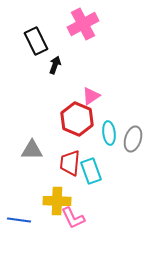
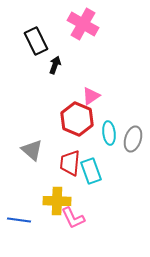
pink cross: rotated 32 degrees counterclockwise
gray triangle: rotated 40 degrees clockwise
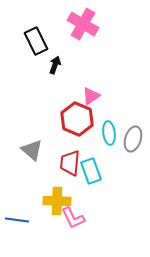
blue line: moved 2 px left
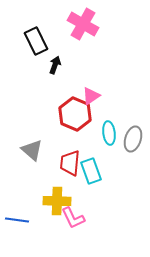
red hexagon: moved 2 px left, 5 px up
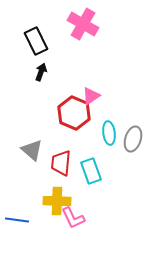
black arrow: moved 14 px left, 7 px down
red hexagon: moved 1 px left, 1 px up
red trapezoid: moved 9 px left
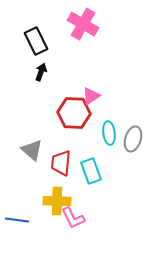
red hexagon: rotated 20 degrees counterclockwise
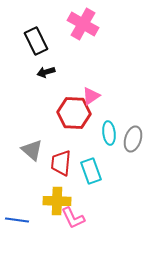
black arrow: moved 5 px right; rotated 126 degrees counterclockwise
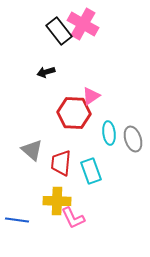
black rectangle: moved 23 px right, 10 px up; rotated 12 degrees counterclockwise
gray ellipse: rotated 35 degrees counterclockwise
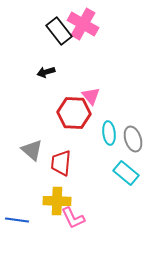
pink triangle: rotated 36 degrees counterclockwise
cyan rectangle: moved 35 px right, 2 px down; rotated 30 degrees counterclockwise
